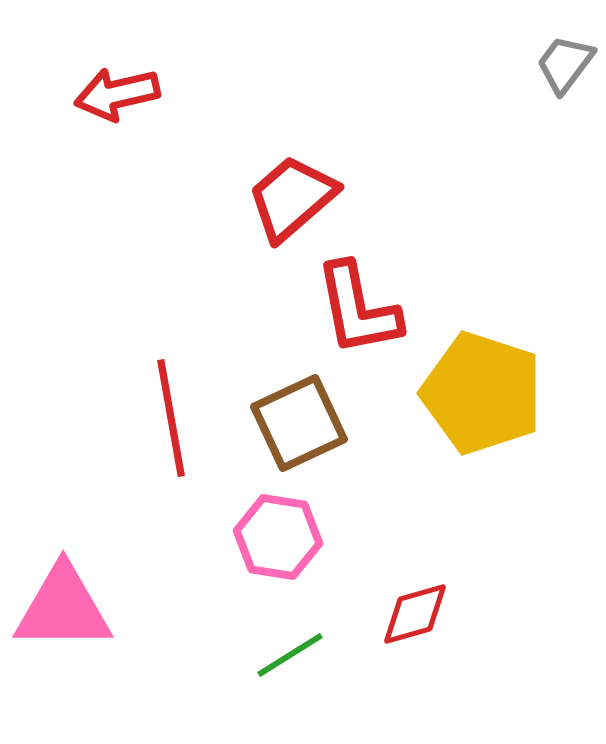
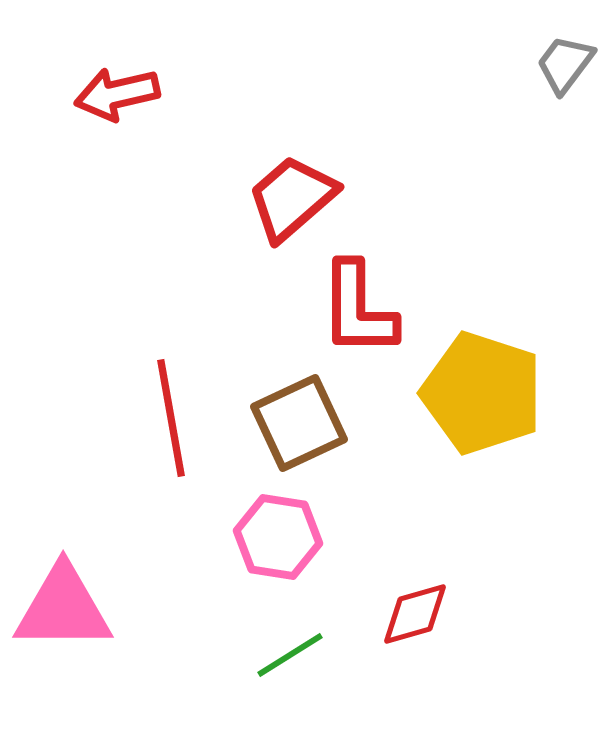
red L-shape: rotated 11 degrees clockwise
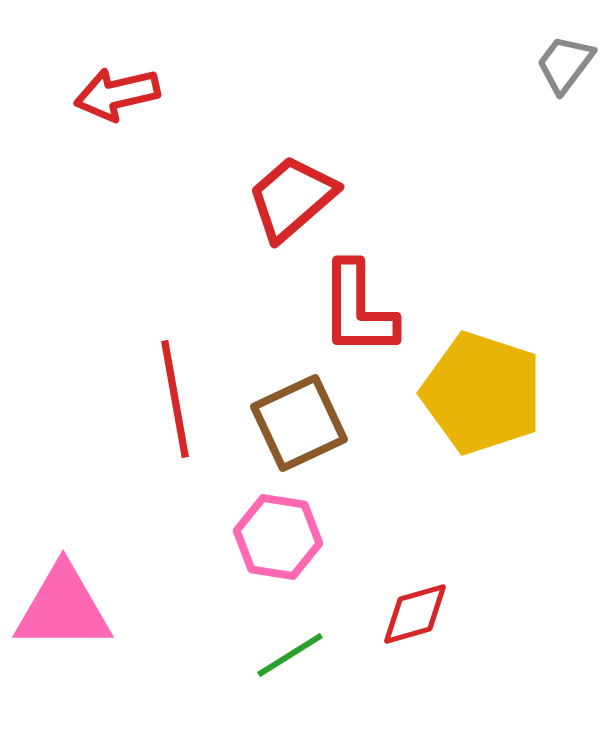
red line: moved 4 px right, 19 px up
